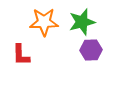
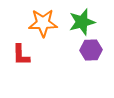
orange star: moved 1 px left, 1 px down
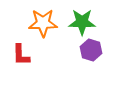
green star: rotated 16 degrees clockwise
purple hexagon: rotated 20 degrees clockwise
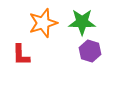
orange star: rotated 16 degrees counterclockwise
purple hexagon: moved 1 px left, 1 px down
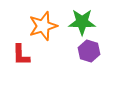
orange star: moved 3 px down
purple hexagon: moved 1 px left
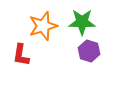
red L-shape: rotated 10 degrees clockwise
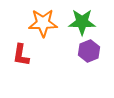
orange star: moved 3 px up; rotated 16 degrees clockwise
purple hexagon: rotated 20 degrees clockwise
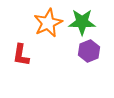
orange star: moved 5 px right; rotated 24 degrees counterclockwise
